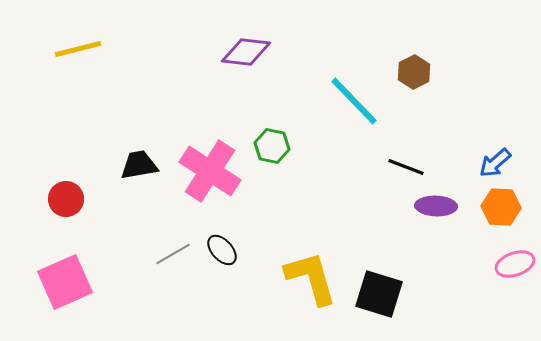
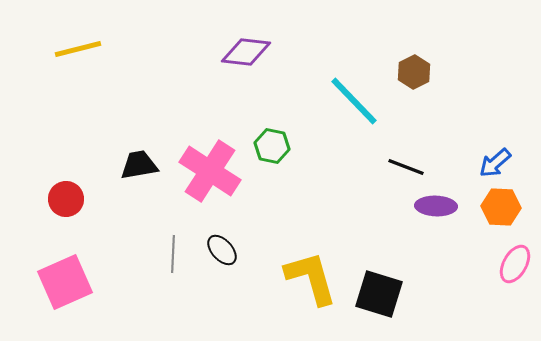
gray line: rotated 57 degrees counterclockwise
pink ellipse: rotated 42 degrees counterclockwise
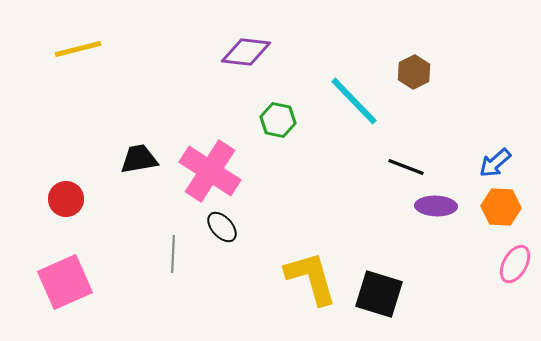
green hexagon: moved 6 px right, 26 px up
black trapezoid: moved 6 px up
black ellipse: moved 23 px up
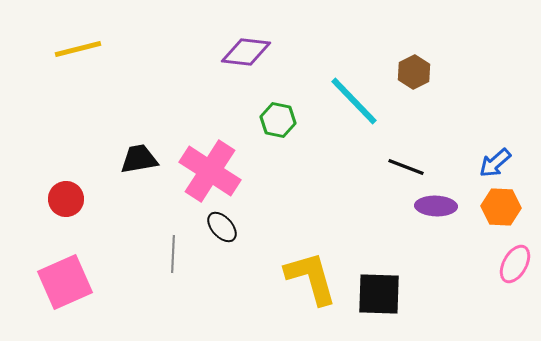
black square: rotated 15 degrees counterclockwise
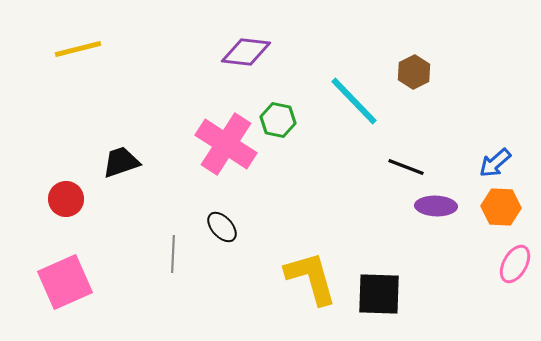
black trapezoid: moved 18 px left, 3 px down; rotated 9 degrees counterclockwise
pink cross: moved 16 px right, 27 px up
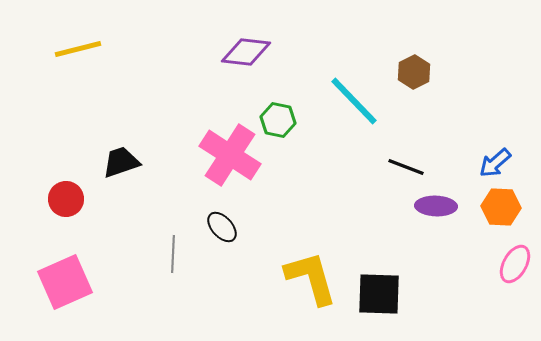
pink cross: moved 4 px right, 11 px down
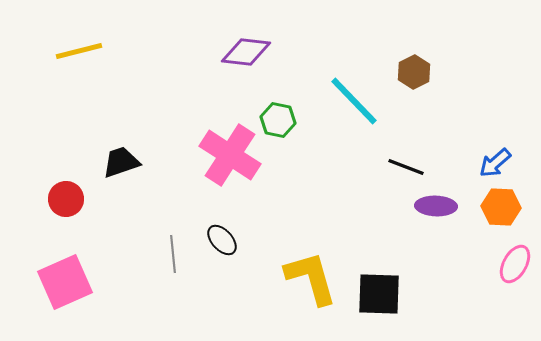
yellow line: moved 1 px right, 2 px down
black ellipse: moved 13 px down
gray line: rotated 9 degrees counterclockwise
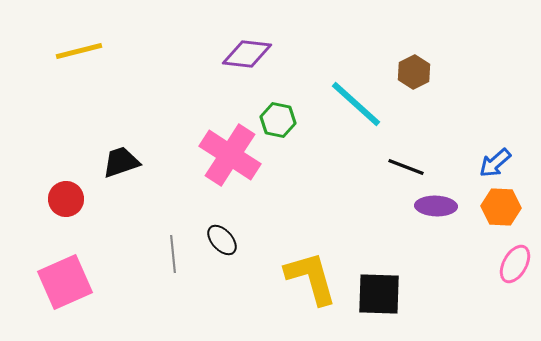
purple diamond: moved 1 px right, 2 px down
cyan line: moved 2 px right, 3 px down; rotated 4 degrees counterclockwise
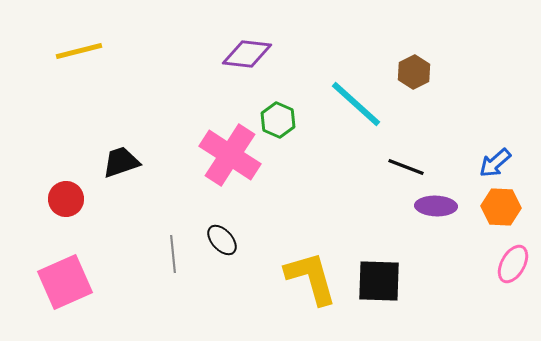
green hexagon: rotated 12 degrees clockwise
pink ellipse: moved 2 px left
black square: moved 13 px up
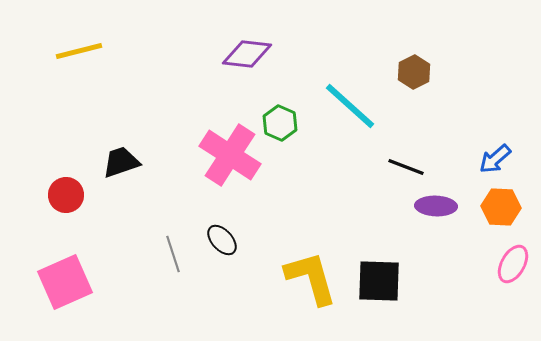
cyan line: moved 6 px left, 2 px down
green hexagon: moved 2 px right, 3 px down
blue arrow: moved 4 px up
red circle: moved 4 px up
gray line: rotated 12 degrees counterclockwise
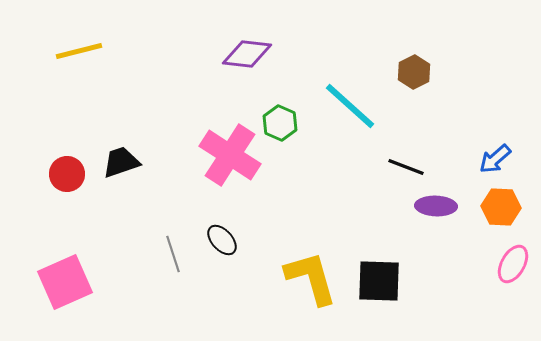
red circle: moved 1 px right, 21 px up
